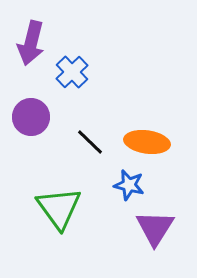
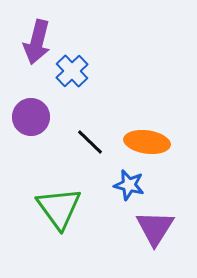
purple arrow: moved 6 px right, 1 px up
blue cross: moved 1 px up
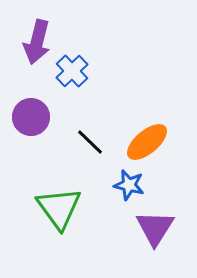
orange ellipse: rotated 48 degrees counterclockwise
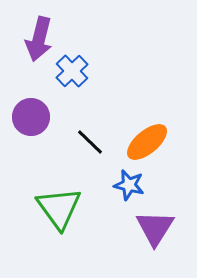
purple arrow: moved 2 px right, 3 px up
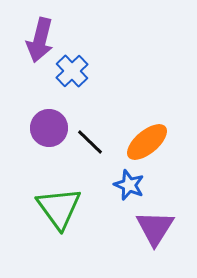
purple arrow: moved 1 px right, 1 px down
purple circle: moved 18 px right, 11 px down
blue star: rotated 8 degrees clockwise
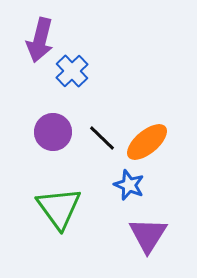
purple circle: moved 4 px right, 4 px down
black line: moved 12 px right, 4 px up
purple triangle: moved 7 px left, 7 px down
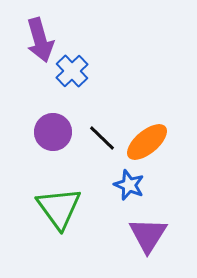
purple arrow: rotated 30 degrees counterclockwise
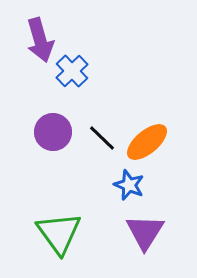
green triangle: moved 25 px down
purple triangle: moved 3 px left, 3 px up
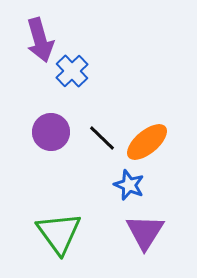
purple circle: moved 2 px left
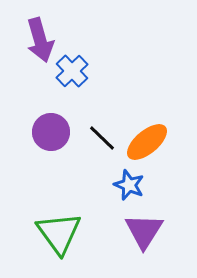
purple triangle: moved 1 px left, 1 px up
